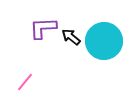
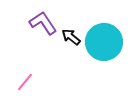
purple L-shape: moved 5 px up; rotated 60 degrees clockwise
cyan circle: moved 1 px down
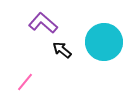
purple L-shape: rotated 16 degrees counterclockwise
black arrow: moved 9 px left, 13 px down
